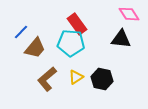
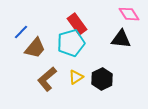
cyan pentagon: rotated 20 degrees counterclockwise
black hexagon: rotated 20 degrees clockwise
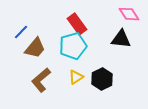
cyan pentagon: moved 2 px right, 3 px down
brown L-shape: moved 6 px left, 1 px down
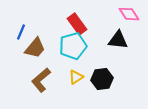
blue line: rotated 21 degrees counterclockwise
black triangle: moved 3 px left, 1 px down
black hexagon: rotated 20 degrees clockwise
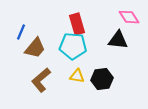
pink diamond: moved 3 px down
red rectangle: rotated 20 degrees clockwise
cyan pentagon: rotated 20 degrees clockwise
yellow triangle: moved 1 px right, 1 px up; rotated 42 degrees clockwise
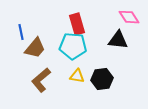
blue line: rotated 35 degrees counterclockwise
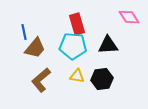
blue line: moved 3 px right
black triangle: moved 10 px left, 5 px down; rotated 10 degrees counterclockwise
